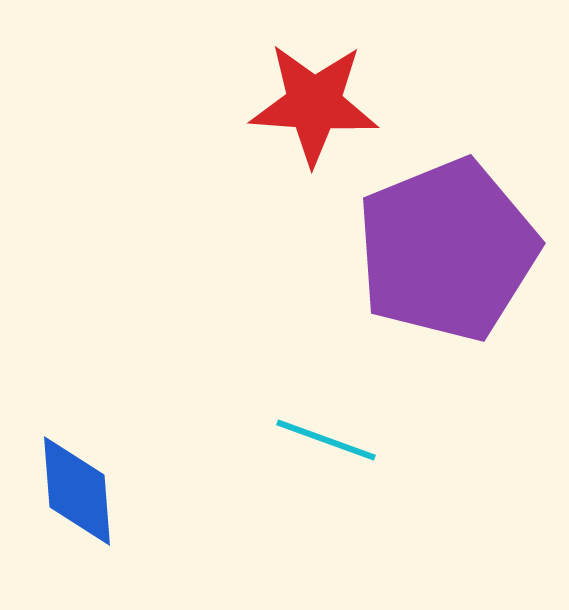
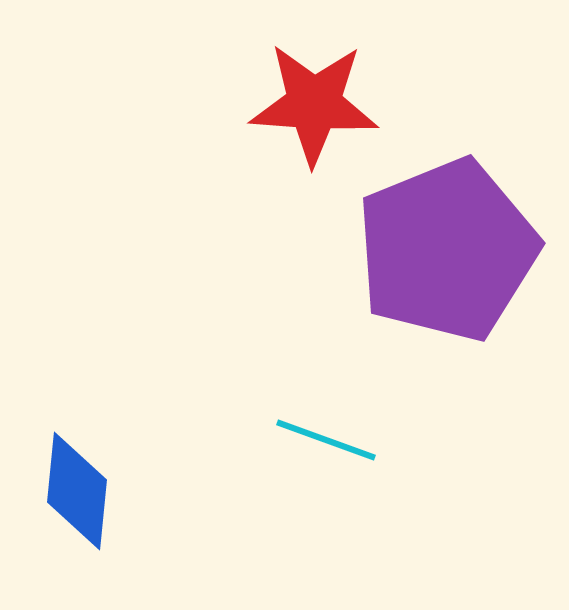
blue diamond: rotated 10 degrees clockwise
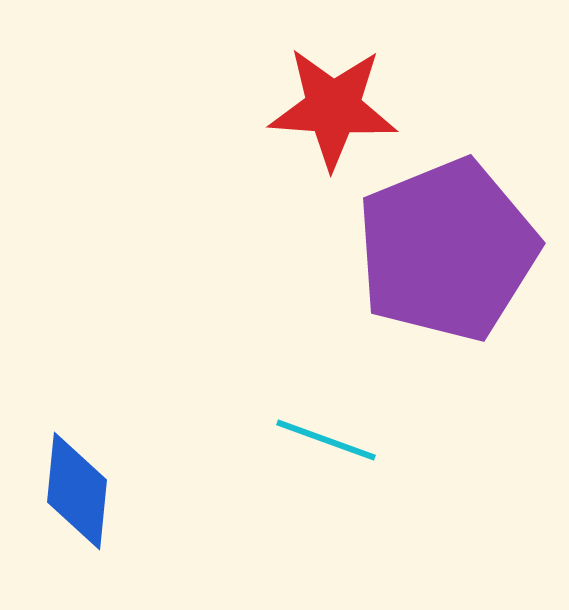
red star: moved 19 px right, 4 px down
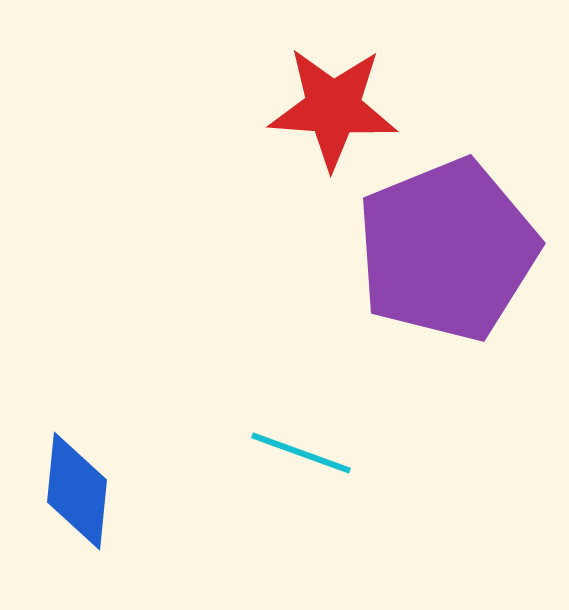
cyan line: moved 25 px left, 13 px down
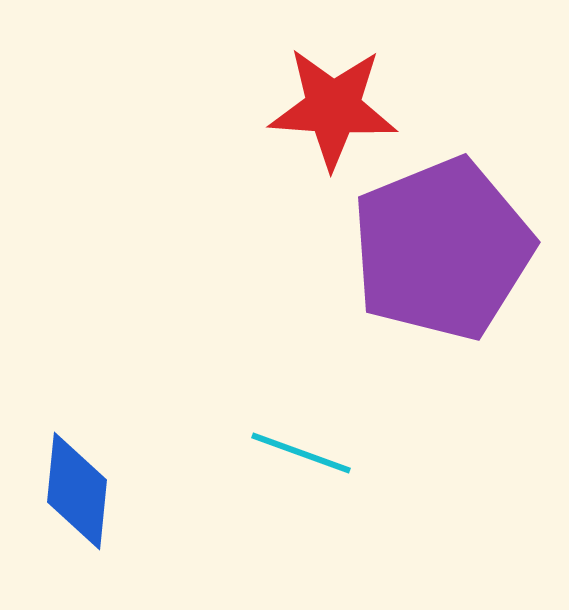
purple pentagon: moved 5 px left, 1 px up
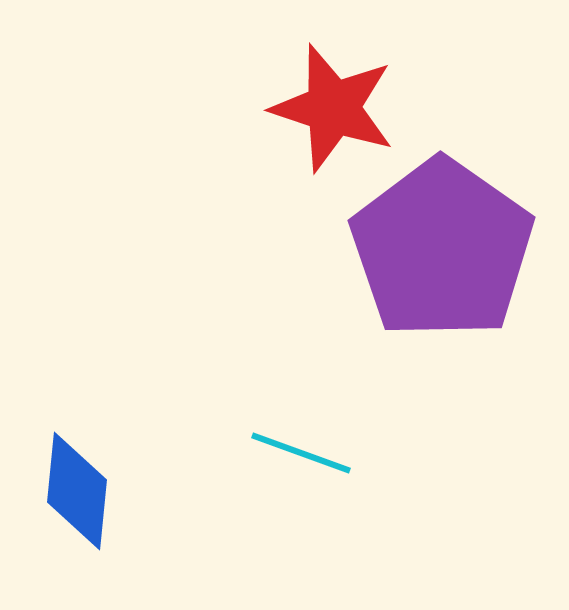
red star: rotated 14 degrees clockwise
purple pentagon: rotated 15 degrees counterclockwise
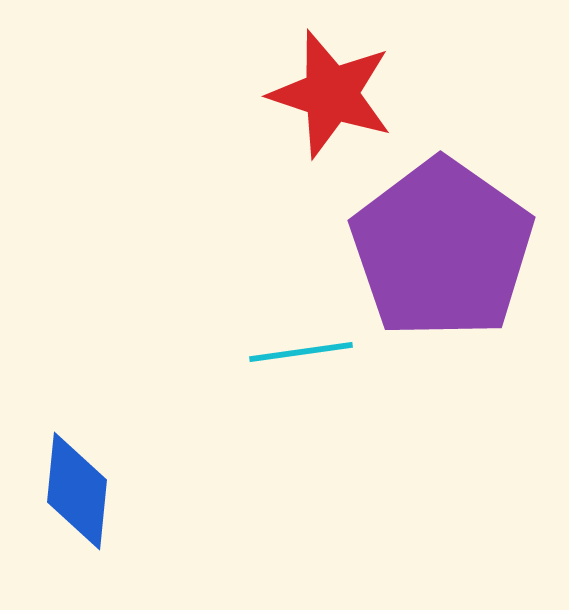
red star: moved 2 px left, 14 px up
cyan line: moved 101 px up; rotated 28 degrees counterclockwise
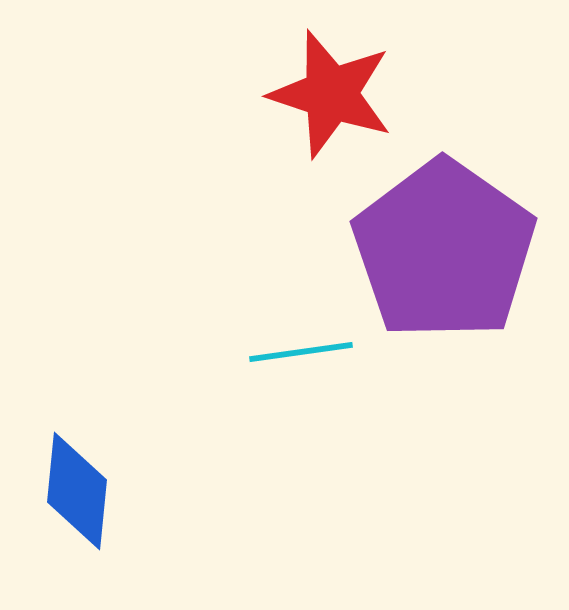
purple pentagon: moved 2 px right, 1 px down
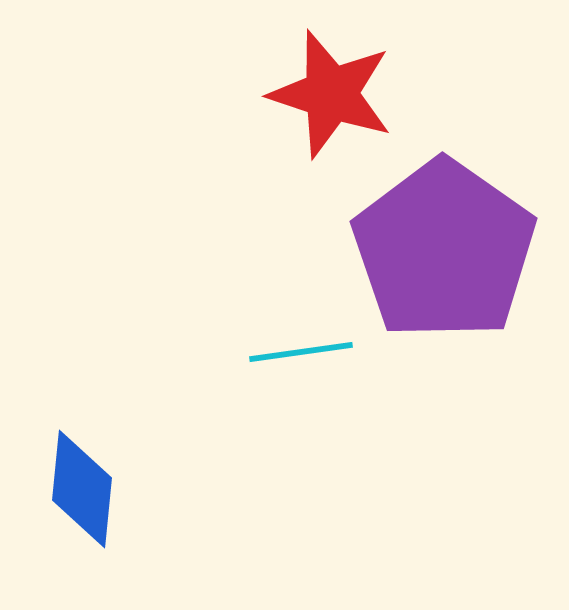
blue diamond: moved 5 px right, 2 px up
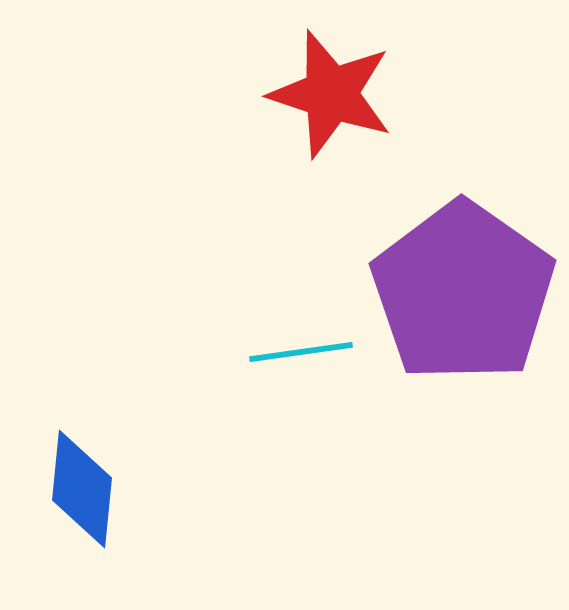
purple pentagon: moved 19 px right, 42 px down
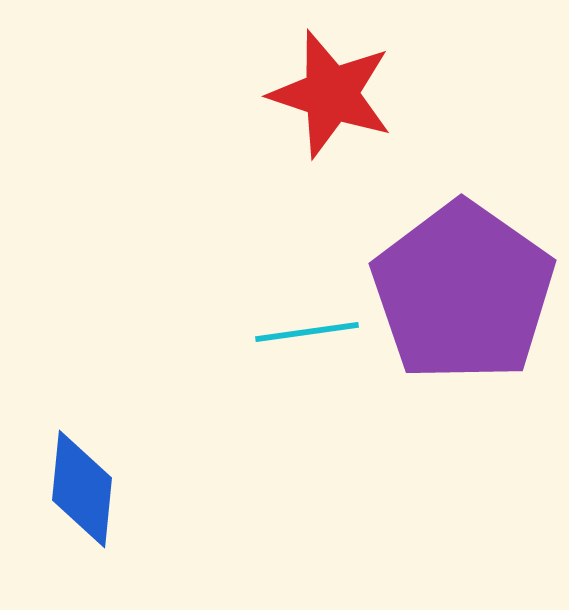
cyan line: moved 6 px right, 20 px up
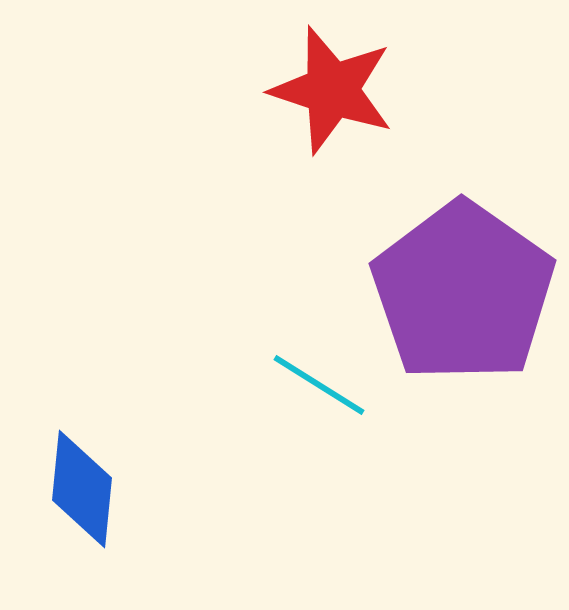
red star: moved 1 px right, 4 px up
cyan line: moved 12 px right, 53 px down; rotated 40 degrees clockwise
